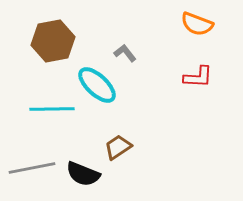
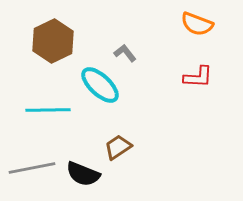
brown hexagon: rotated 15 degrees counterclockwise
cyan ellipse: moved 3 px right
cyan line: moved 4 px left, 1 px down
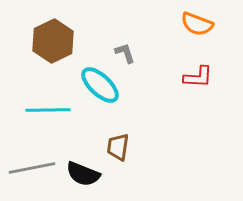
gray L-shape: rotated 20 degrees clockwise
brown trapezoid: rotated 48 degrees counterclockwise
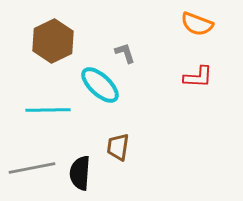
black semicircle: moved 3 px left, 1 px up; rotated 72 degrees clockwise
